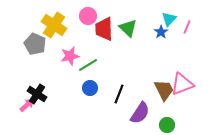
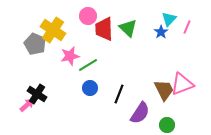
yellow cross: moved 1 px left, 5 px down
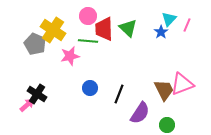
pink line: moved 2 px up
green line: moved 24 px up; rotated 36 degrees clockwise
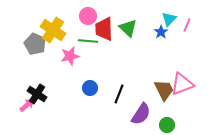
purple semicircle: moved 1 px right, 1 px down
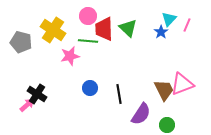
gray pentagon: moved 14 px left, 2 px up; rotated 10 degrees counterclockwise
black line: rotated 30 degrees counterclockwise
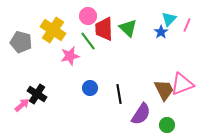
green line: rotated 48 degrees clockwise
pink arrow: moved 5 px left
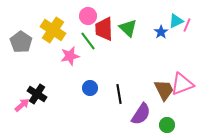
cyan triangle: moved 7 px right, 2 px down; rotated 21 degrees clockwise
gray pentagon: rotated 20 degrees clockwise
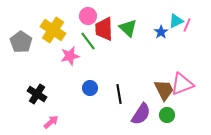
pink arrow: moved 29 px right, 17 px down
green circle: moved 10 px up
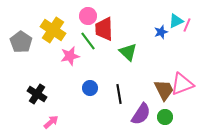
green triangle: moved 24 px down
blue star: rotated 16 degrees clockwise
green circle: moved 2 px left, 2 px down
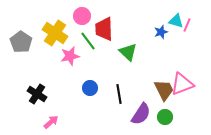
pink circle: moved 6 px left
cyan triangle: rotated 42 degrees clockwise
yellow cross: moved 2 px right, 3 px down
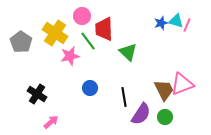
blue star: moved 9 px up
black line: moved 5 px right, 3 px down
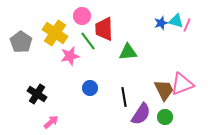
green triangle: rotated 48 degrees counterclockwise
